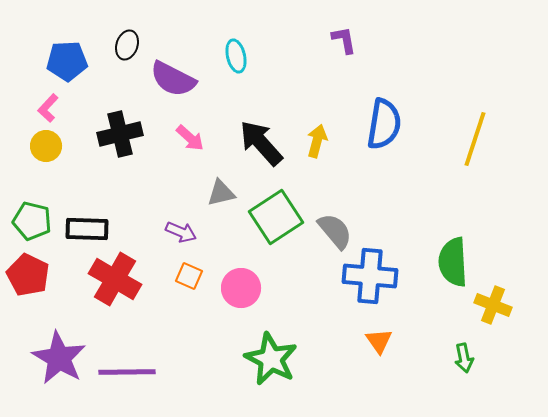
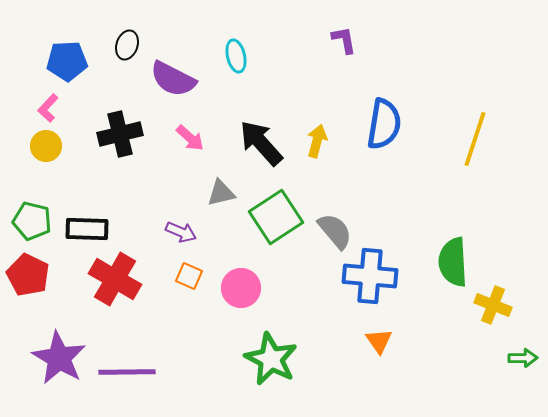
green arrow: moved 59 px right; rotated 80 degrees counterclockwise
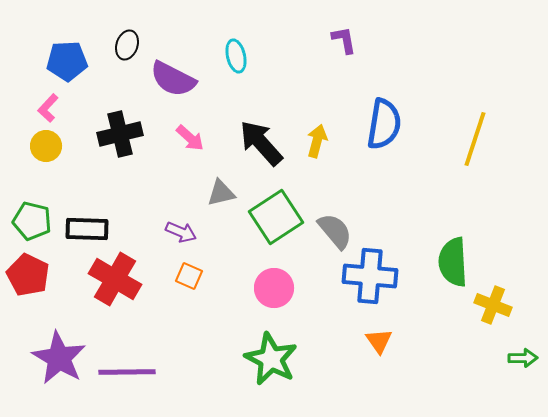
pink circle: moved 33 px right
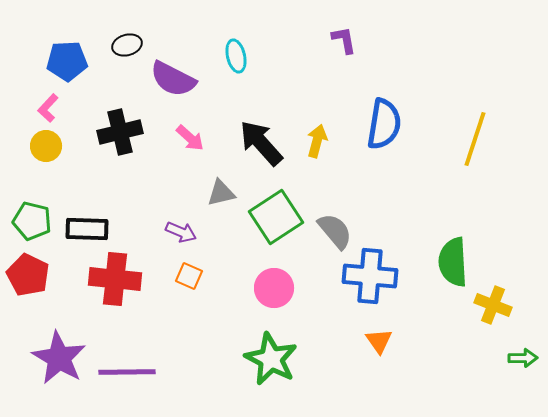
black ellipse: rotated 56 degrees clockwise
black cross: moved 2 px up
red cross: rotated 24 degrees counterclockwise
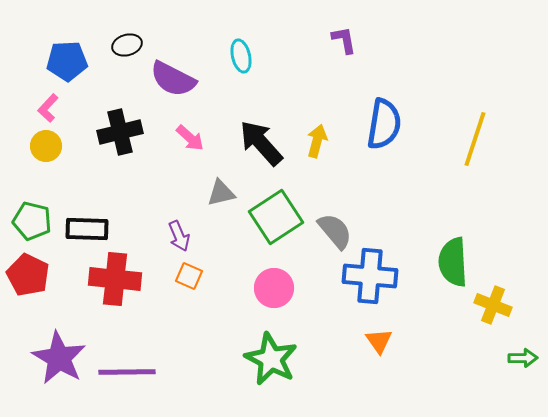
cyan ellipse: moved 5 px right
purple arrow: moved 2 px left, 4 px down; rotated 44 degrees clockwise
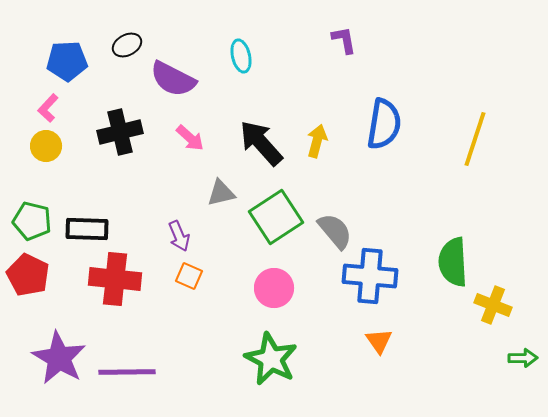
black ellipse: rotated 12 degrees counterclockwise
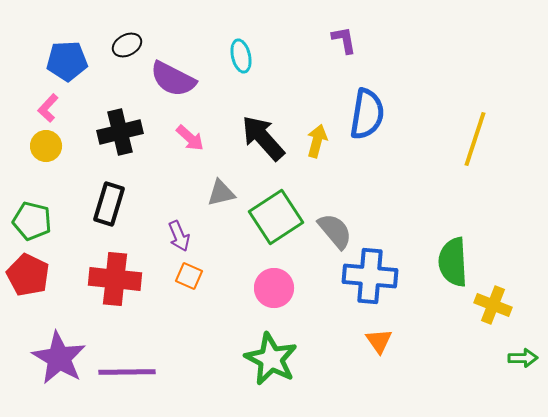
blue semicircle: moved 17 px left, 10 px up
black arrow: moved 2 px right, 5 px up
black rectangle: moved 22 px right, 25 px up; rotated 75 degrees counterclockwise
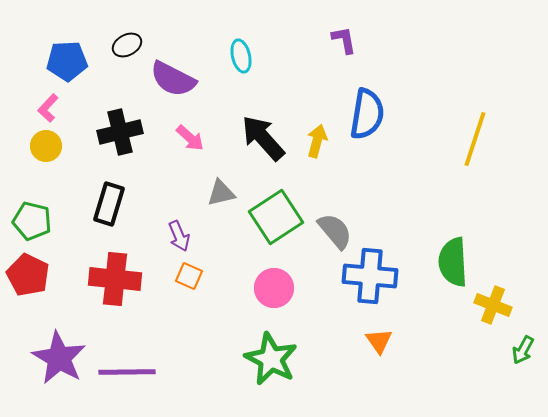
green arrow: moved 8 px up; rotated 120 degrees clockwise
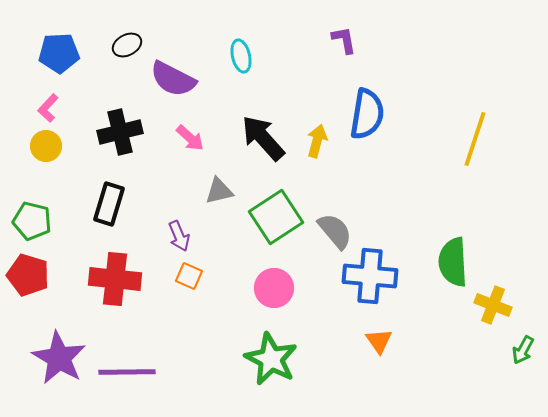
blue pentagon: moved 8 px left, 8 px up
gray triangle: moved 2 px left, 2 px up
red pentagon: rotated 9 degrees counterclockwise
